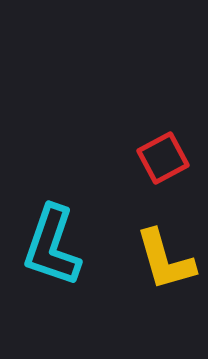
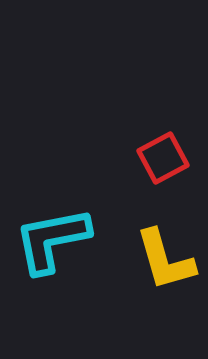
cyan L-shape: moved 6 px up; rotated 60 degrees clockwise
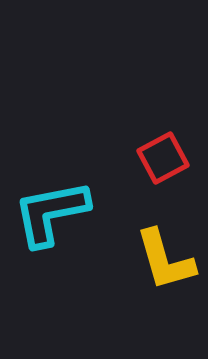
cyan L-shape: moved 1 px left, 27 px up
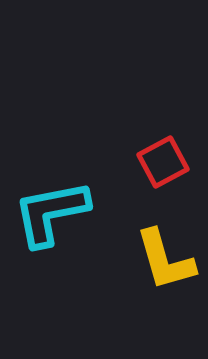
red square: moved 4 px down
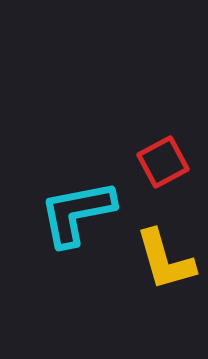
cyan L-shape: moved 26 px right
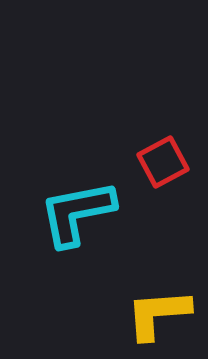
yellow L-shape: moved 7 px left, 54 px down; rotated 102 degrees clockwise
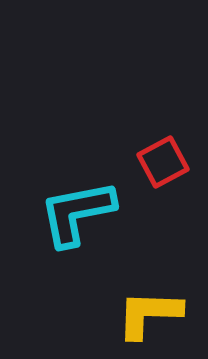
yellow L-shape: moved 9 px left; rotated 6 degrees clockwise
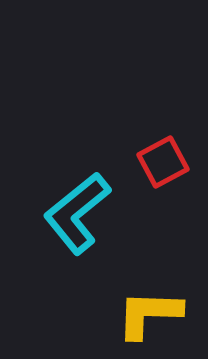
cyan L-shape: rotated 28 degrees counterclockwise
